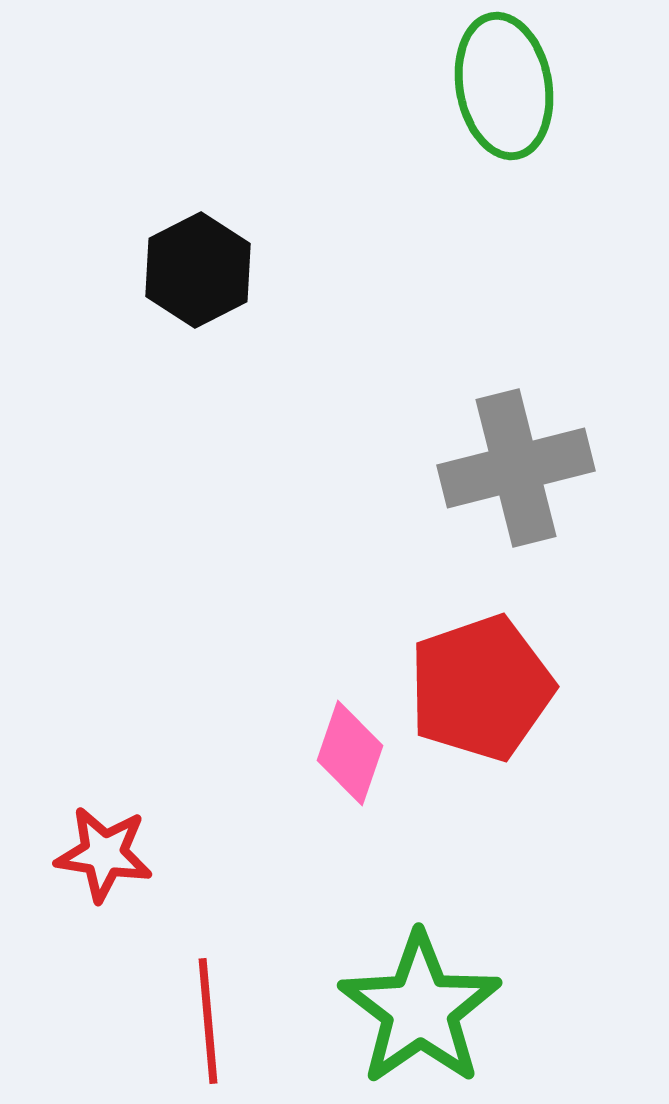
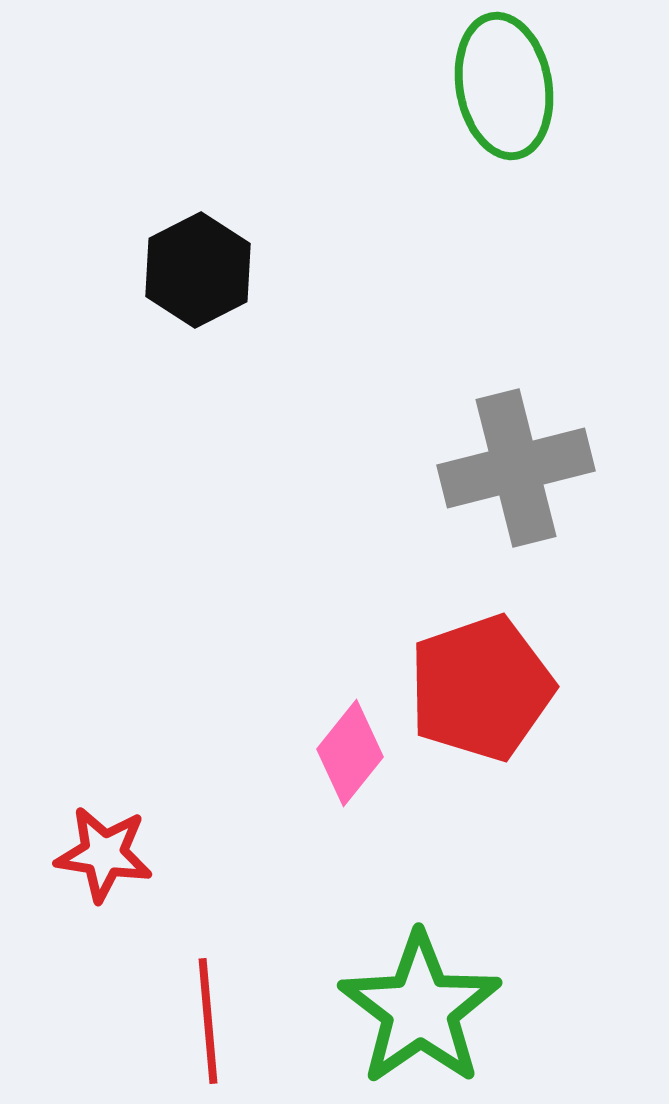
pink diamond: rotated 20 degrees clockwise
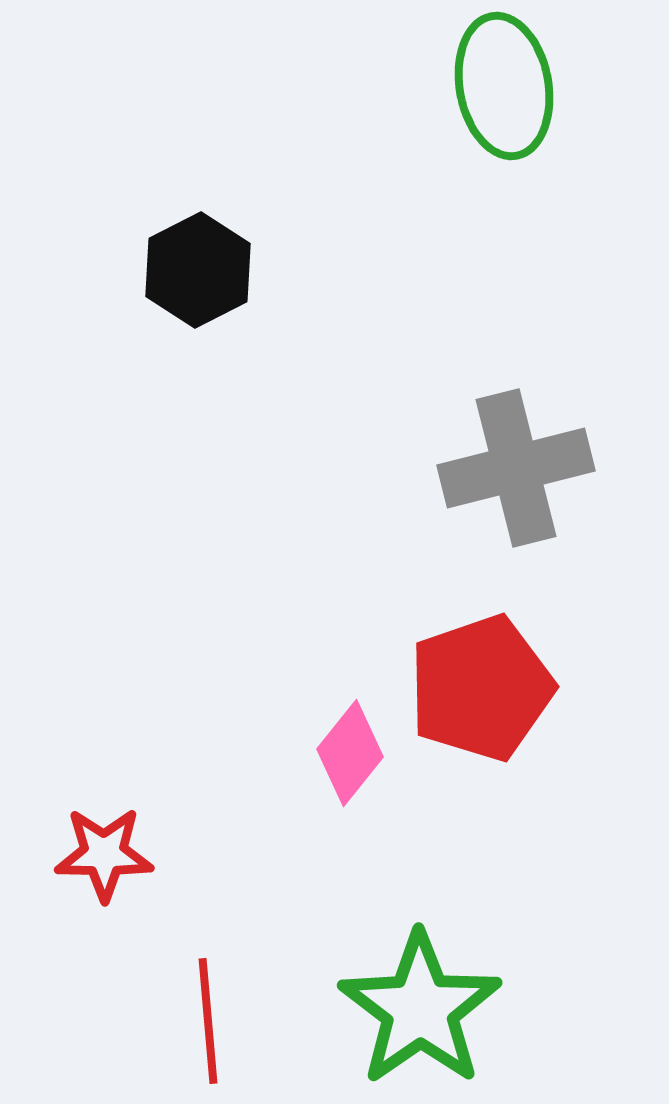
red star: rotated 8 degrees counterclockwise
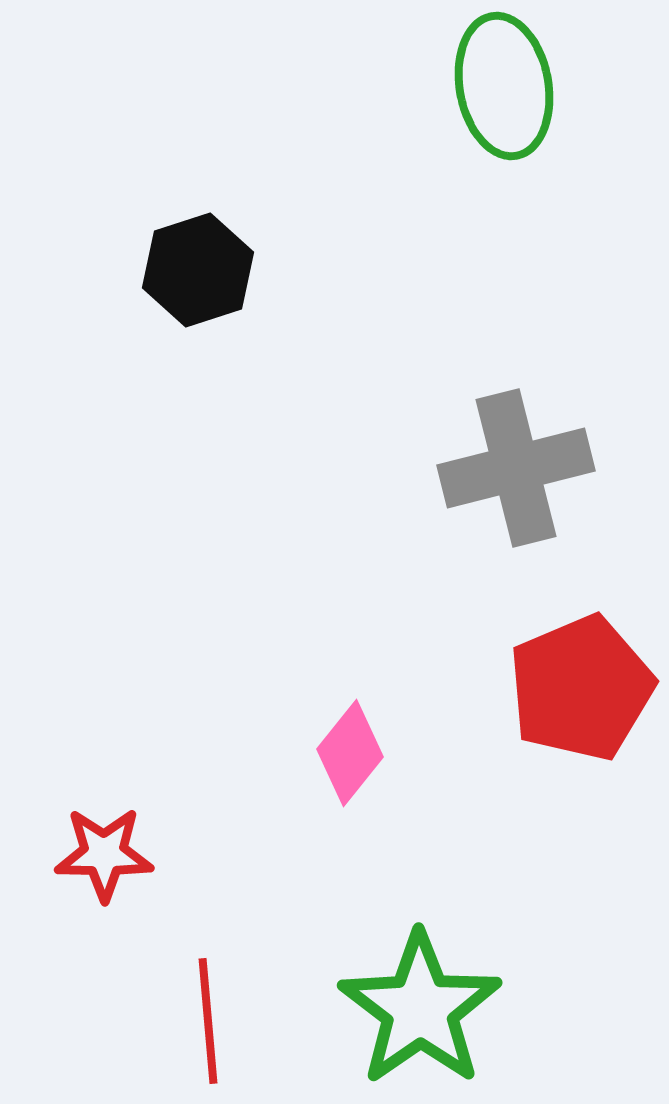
black hexagon: rotated 9 degrees clockwise
red pentagon: moved 100 px right; rotated 4 degrees counterclockwise
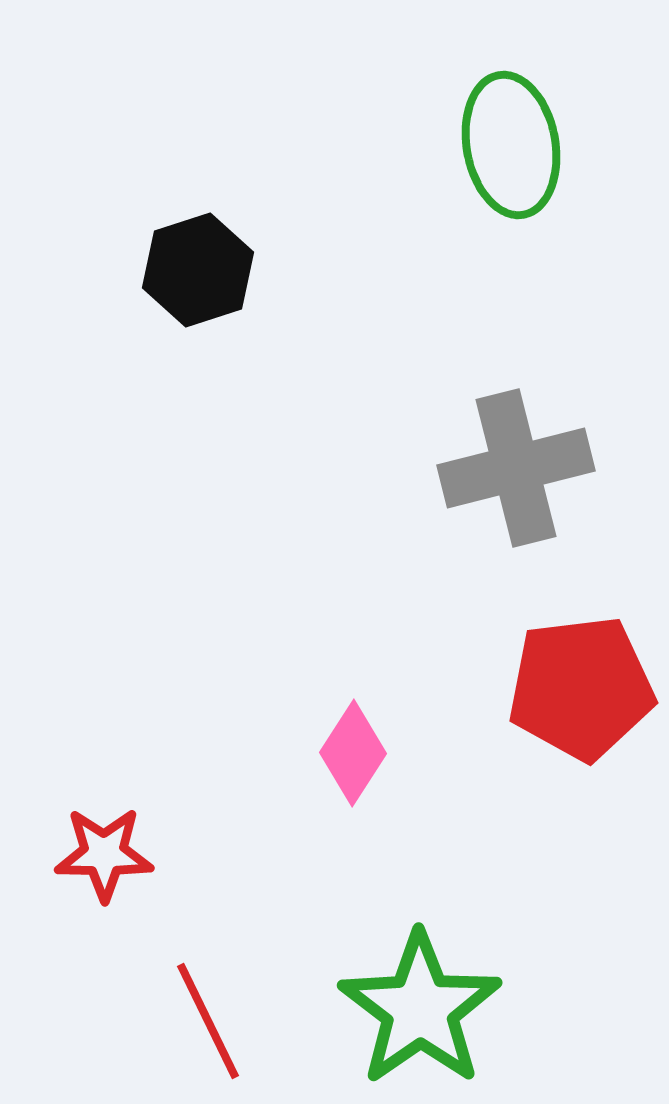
green ellipse: moved 7 px right, 59 px down
red pentagon: rotated 16 degrees clockwise
pink diamond: moved 3 px right; rotated 6 degrees counterclockwise
red line: rotated 21 degrees counterclockwise
